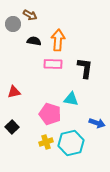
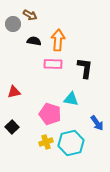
blue arrow: rotated 35 degrees clockwise
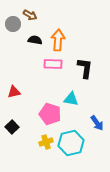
black semicircle: moved 1 px right, 1 px up
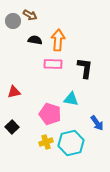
gray circle: moved 3 px up
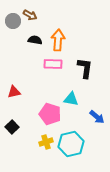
blue arrow: moved 6 px up; rotated 14 degrees counterclockwise
cyan hexagon: moved 1 px down
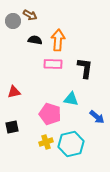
black square: rotated 32 degrees clockwise
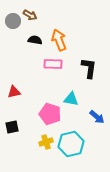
orange arrow: moved 1 px right; rotated 25 degrees counterclockwise
black L-shape: moved 4 px right
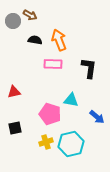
cyan triangle: moved 1 px down
black square: moved 3 px right, 1 px down
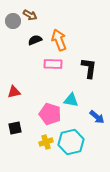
black semicircle: rotated 32 degrees counterclockwise
cyan hexagon: moved 2 px up
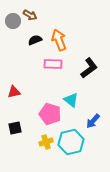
black L-shape: rotated 45 degrees clockwise
cyan triangle: rotated 28 degrees clockwise
blue arrow: moved 4 px left, 4 px down; rotated 91 degrees clockwise
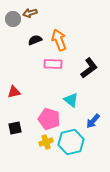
brown arrow: moved 2 px up; rotated 136 degrees clockwise
gray circle: moved 2 px up
pink pentagon: moved 1 px left, 5 px down
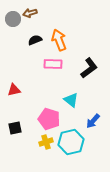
red triangle: moved 2 px up
